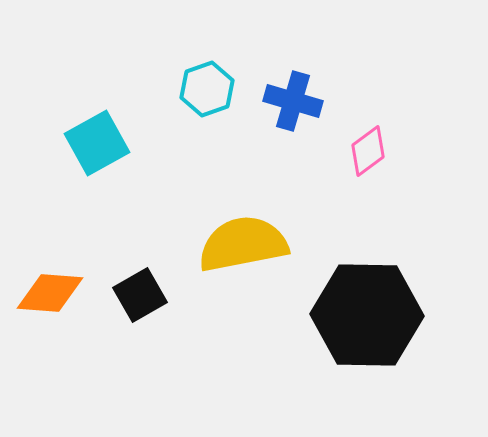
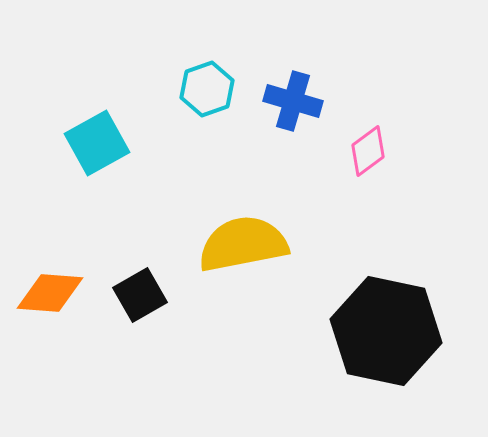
black hexagon: moved 19 px right, 16 px down; rotated 11 degrees clockwise
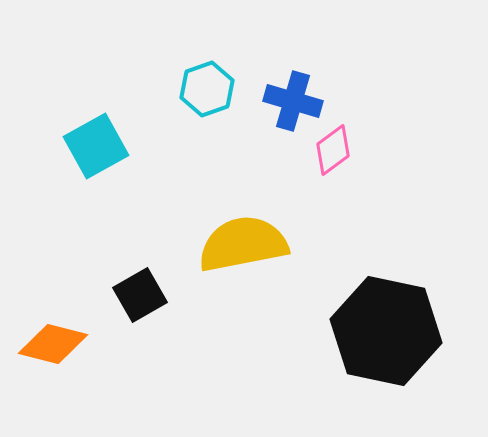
cyan square: moved 1 px left, 3 px down
pink diamond: moved 35 px left, 1 px up
orange diamond: moved 3 px right, 51 px down; rotated 10 degrees clockwise
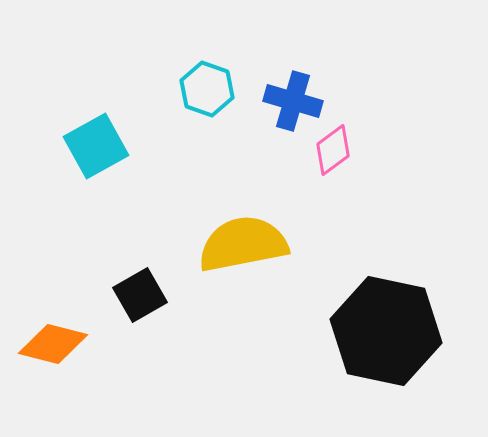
cyan hexagon: rotated 22 degrees counterclockwise
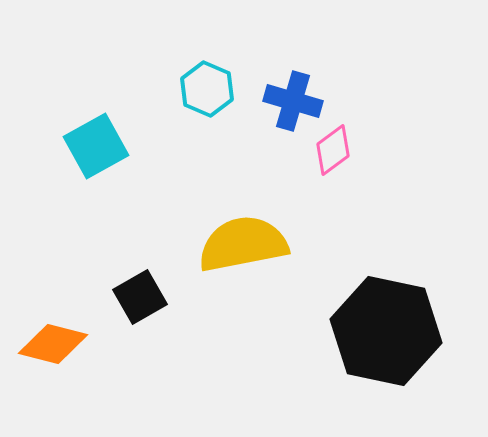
cyan hexagon: rotated 4 degrees clockwise
black square: moved 2 px down
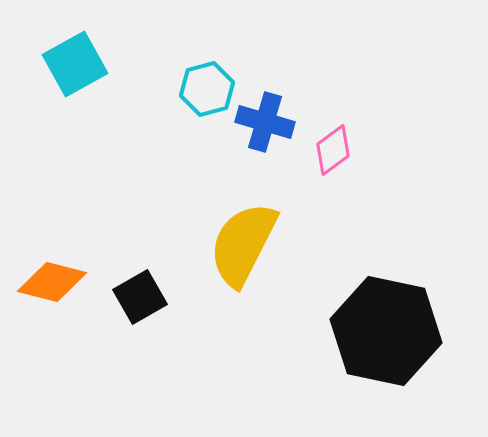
cyan hexagon: rotated 22 degrees clockwise
blue cross: moved 28 px left, 21 px down
cyan square: moved 21 px left, 82 px up
yellow semicircle: rotated 52 degrees counterclockwise
orange diamond: moved 1 px left, 62 px up
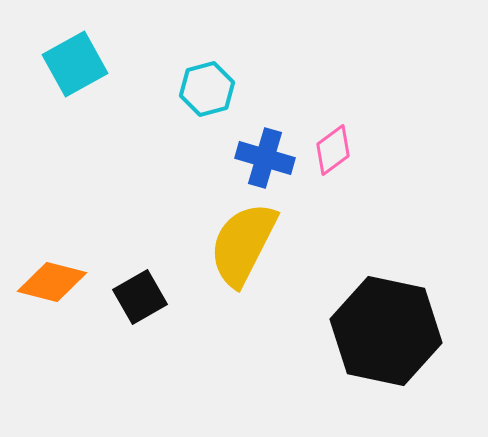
blue cross: moved 36 px down
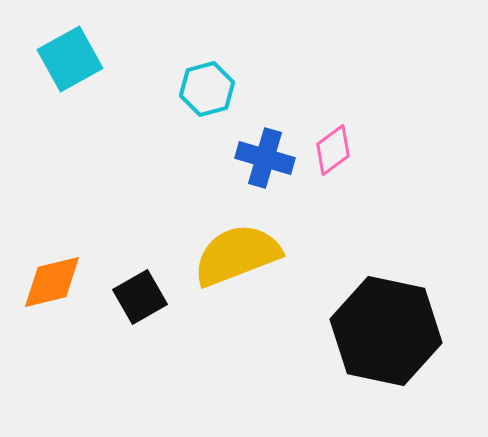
cyan square: moved 5 px left, 5 px up
yellow semicircle: moved 6 px left, 11 px down; rotated 42 degrees clockwise
orange diamond: rotated 28 degrees counterclockwise
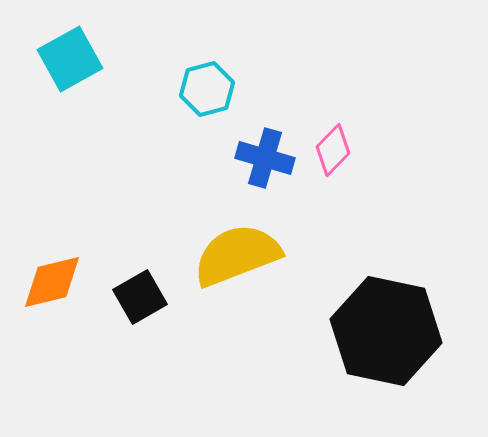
pink diamond: rotated 9 degrees counterclockwise
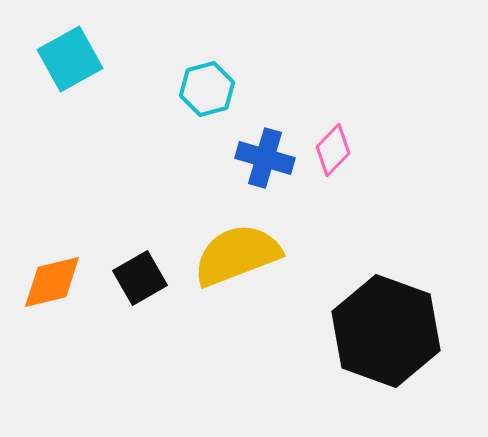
black square: moved 19 px up
black hexagon: rotated 8 degrees clockwise
